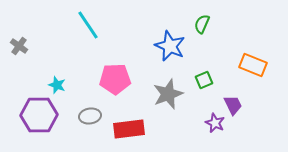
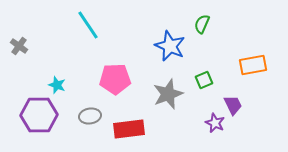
orange rectangle: rotated 32 degrees counterclockwise
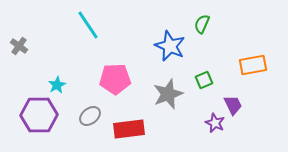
cyan star: rotated 24 degrees clockwise
gray ellipse: rotated 30 degrees counterclockwise
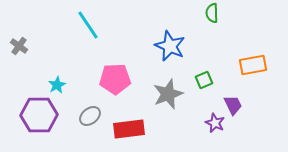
green semicircle: moved 10 px right, 11 px up; rotated 24 degrees counterclockwise
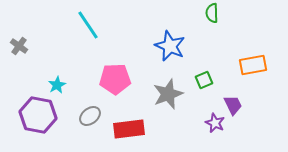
purple hexagon: moved 1 px left; rotated 12 degrees clockwise
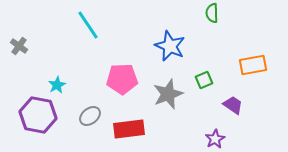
pink pentagon: moved 7 px right
purple trapezoid: rotated 30 degrees counterclockwise
purple star: moved 16 px down; rotated 18 degrees clockwise
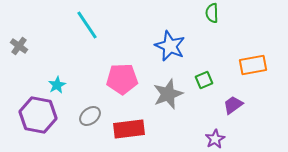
cyan line: moved 1 px left
purple trapezoid: rotated 70 degrees counterclockwise
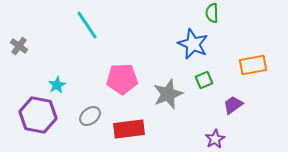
blue star: moved 23 px right, 2 px up
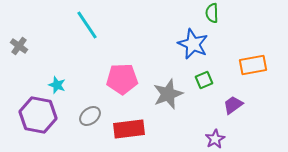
cyan star: rotated 24 degrees counterclockwise
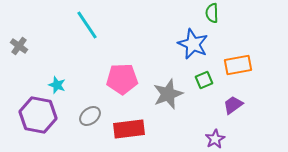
orange rectangle: moved 15 px left
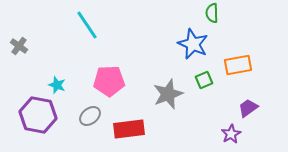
pink pentagon: moved 13 px left, 2 px down
purple trapezoid: moved 15 px right, 3 px down
purple star: moved 16 px right, 5 px up
